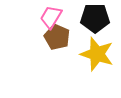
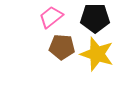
pink trapezoid: rotated 20 degrees clockwise
brown pentagon: moved 5 px right, 10 px down; rotated 20 degrees counterclockwise
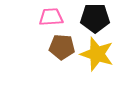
pink trapezoid: rotated 35 degrees clockwise
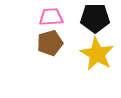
brown pentagon: moved 12 px left, 4 px up; rotated 20 degrees counterclockwise
yellow star: rotated 12 degrees clockwise
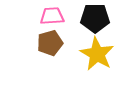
pink trapezoid: moved 1 px right, 1 px up
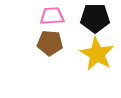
brown pentagon: rotated 20 degrees clockwise
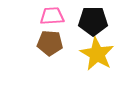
black pentagon: moved 2 px left, 3 px down
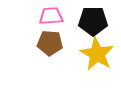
pink trapezoid: moved 1 px left
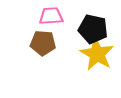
black pentagon: moved 8 px down; rotated 12 degrees clockwise
brown pentagon: moved 7 px left
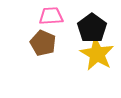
black pentagon: moved 1 px left, 1 px up; rotated 24 degrees clockwise
brown pentagon: rotated 20 degrees clockwise
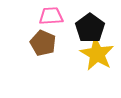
black pentagon: moved 2 px left
